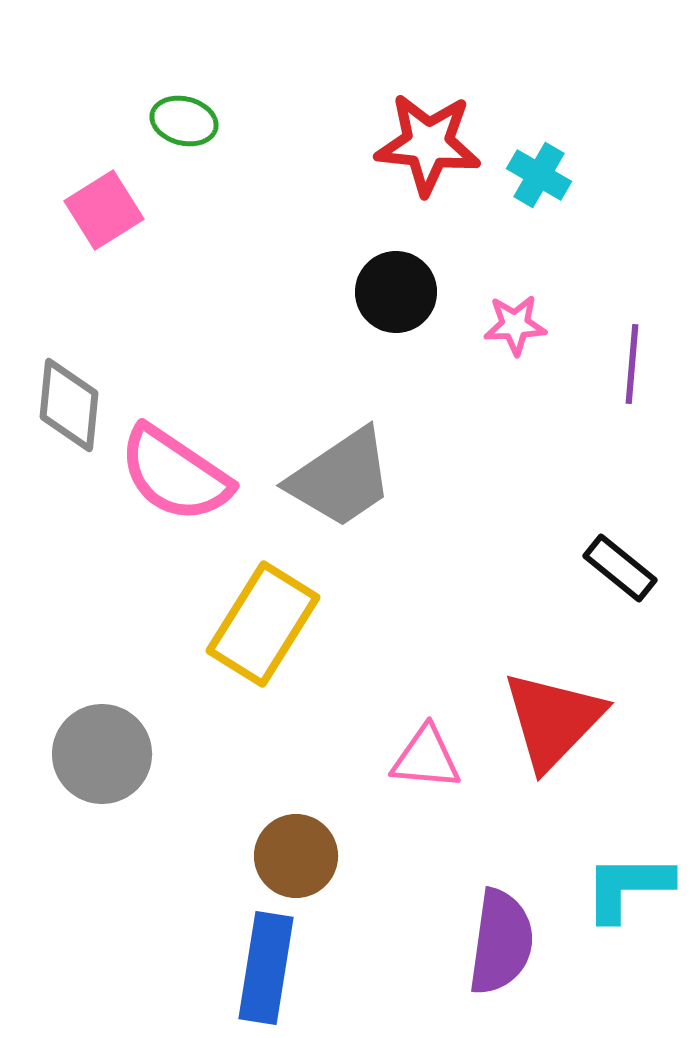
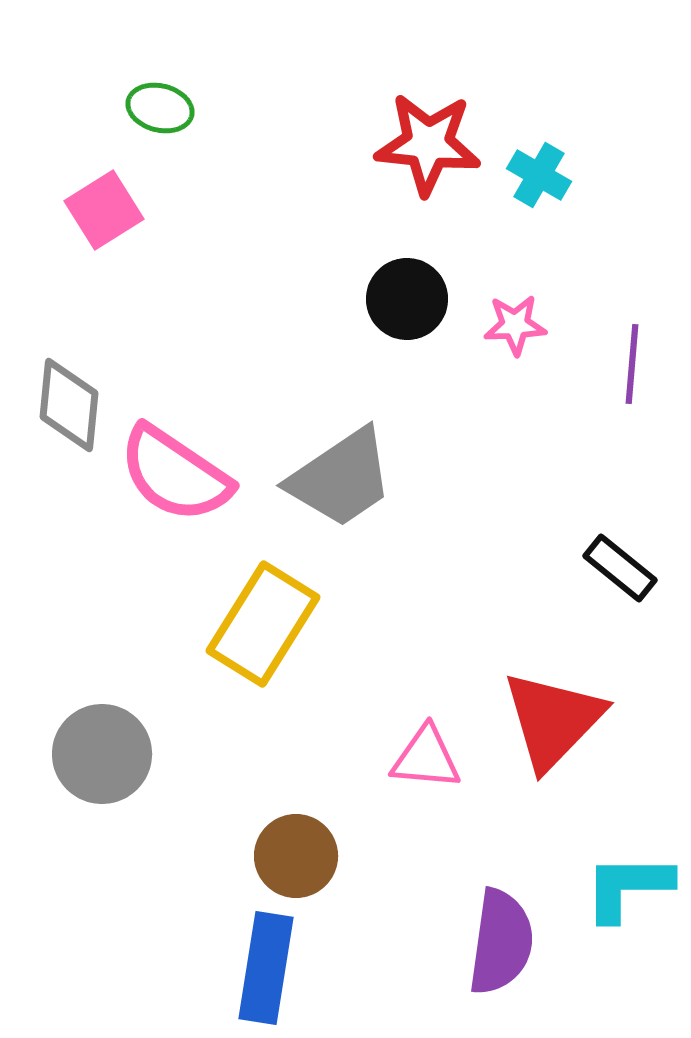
green ellipse: moved 24 px left, 13 px up
black circle: moved 11 px right, 7 px down
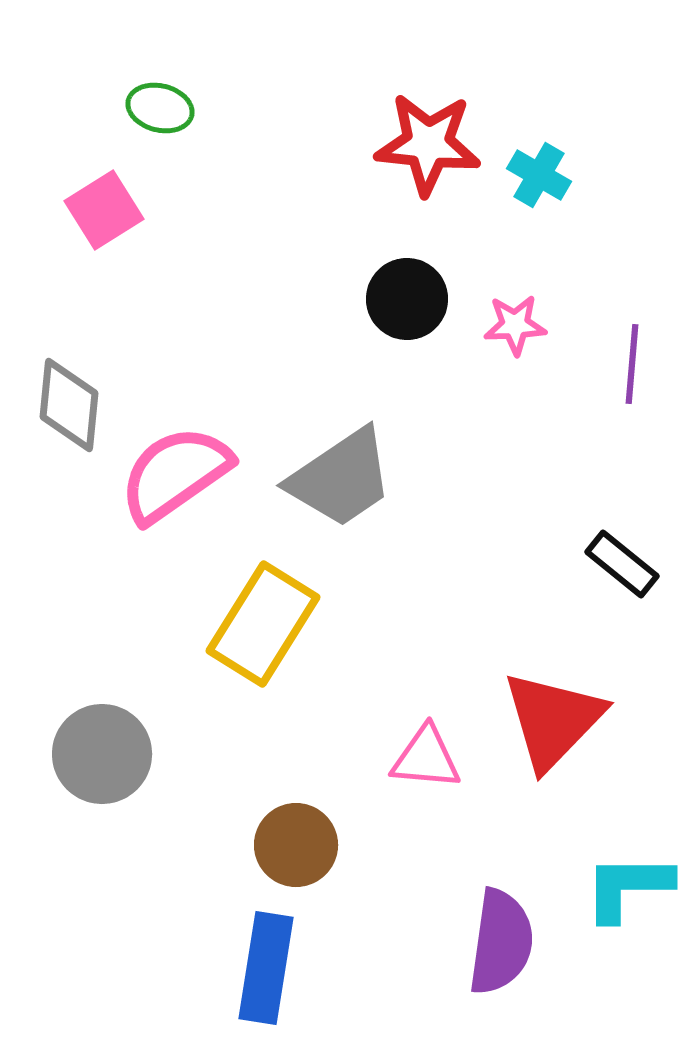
pink semicircle: rotated 111 degrees clockwise
black rectangle: moved 2 px right, 4 px up
brown circle: moved 11 px up
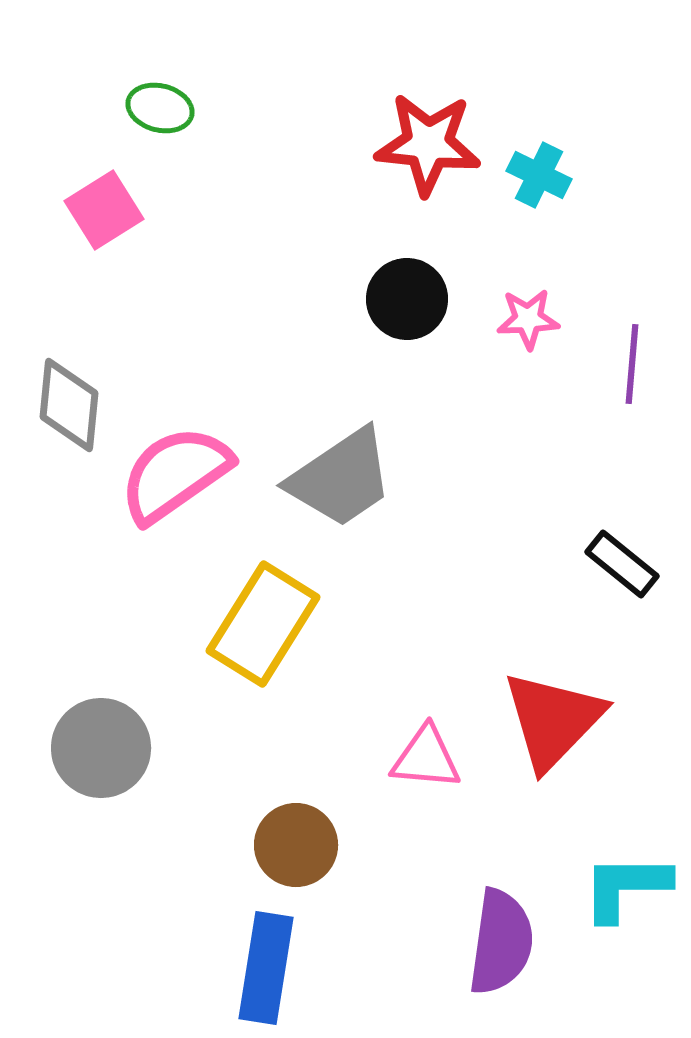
cyan cross: rotated 4 degrees counterclockwise
pink star: moved 13 px right, 6 px up
gray circle: moved 1 px left, 6 px up
cyan L-shape: moved 2 px left
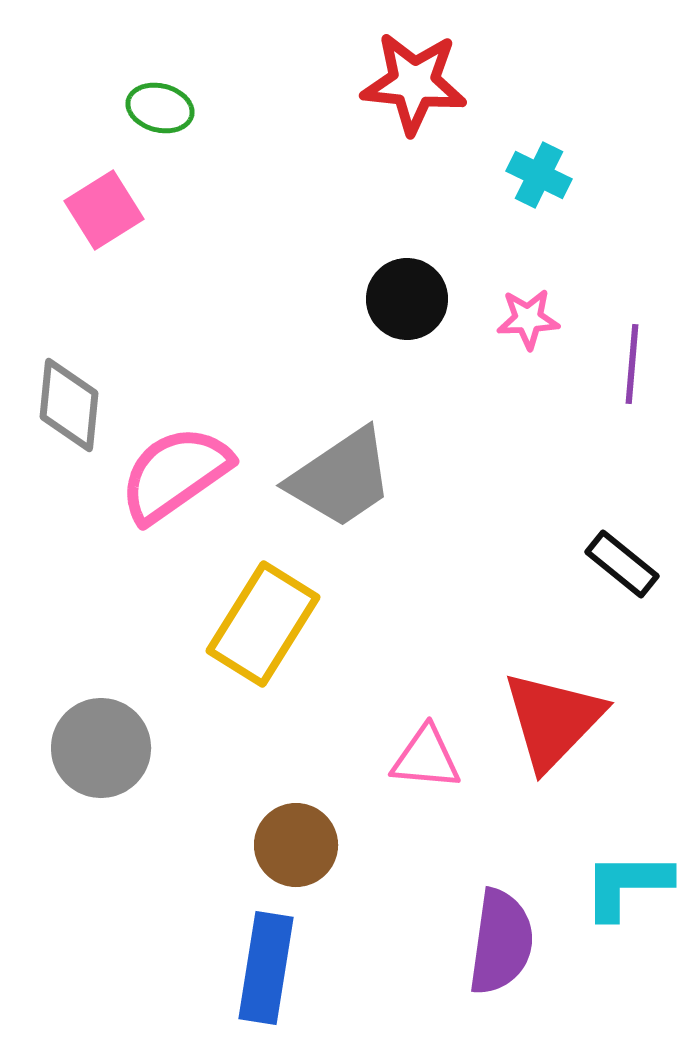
red star: moved 14 px left, 61 px up
cyan L-shape: moved 1 px right, 2 px up
